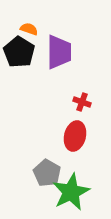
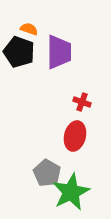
black pentagon: rotated 12 degrees counterclockwise
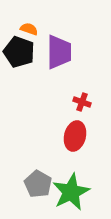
gray pentagon: moved 9 px left, 11 px down
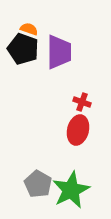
black pentagon: moved 4 px right, 3 px up
red ellipse: moved 3 px right, 6 px up
green star: moved 2 px up
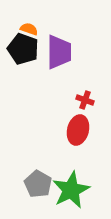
red cross: moved 3 px right, 2 px up
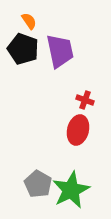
orange semicircle: moved 8 px up; rotated 36 degrees clockwise
purple trapezoid: moved 1 px right, 1 px up; rotated 12 degrees counterclockwise
